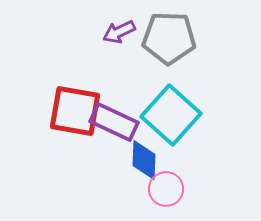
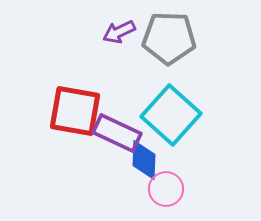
purple rectangle: moved 3 px right, 11 px down
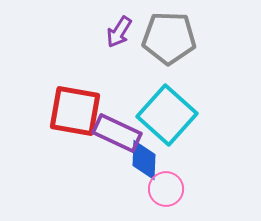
purple arrow: rotated 32 degrees counterclockwise
cyan square: moved 4 px left
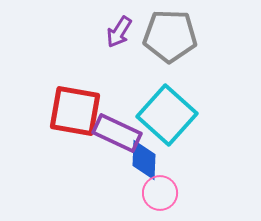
gray pentagon: moved 1 px right, 2 px up
pink circle: moved 6 px left, 4 px down
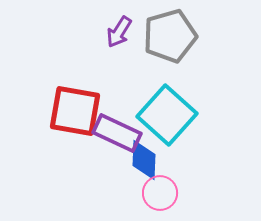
gray pentagon: rotated 18 degrees counterclockwise
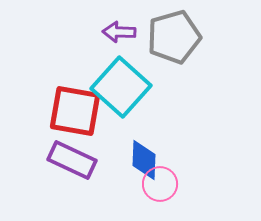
purple arrow: rotated 60 degrees clockwise
gray pentagon: moved 4 px right, 1 px down
cyan square: moved 46 px left, 28 px up
purple rectangle: moved 45 px left, 27 px down
pink circle: moved 9 px up
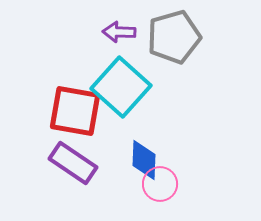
purple rectangle: moved 1 px right, 3 px down; rotated 9 degrees clockwise
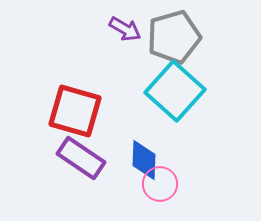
purple arrow: moved 6 px right, 3 px up; rotated 152 degrees counterclockwise
cyan square: moved 54 px right, 4 px down
red square: rotated 6 degrees clockwise
purple rectangle: moved 8 px right, 5 px up
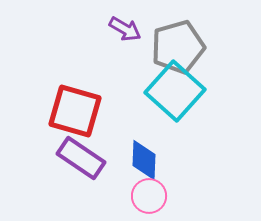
gray pentagon: moved 4 px right, 10 px down
pink circle: moved 11 px left, 12 px down
